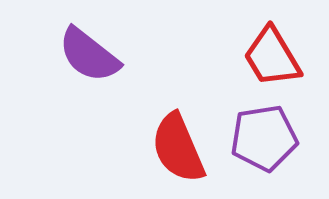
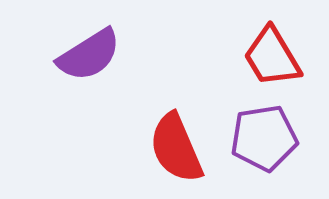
purple semicircle: rotated 70 degrees counterclockwise
red semicircle: moved 2 px left
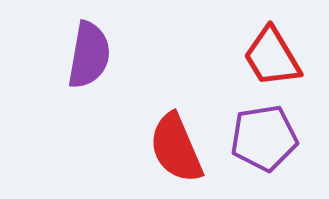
purple semicircle: rotated 48 degrees counterclockwise
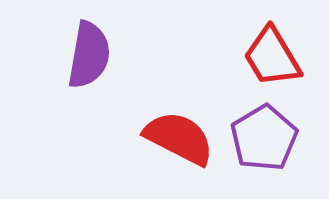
purple pentagon: rotated 22 degrees counterclockwise
red semicircle: moved 3 px right, 10 px up; rotated 140 degrees clockwise
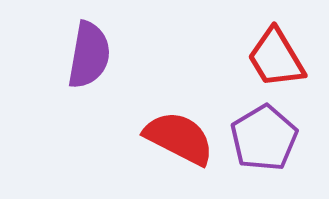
red trapezoid: moved 4 px right, 1 px down
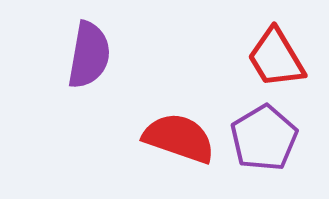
red semicircle: rotated 8 degrees counterclockwise
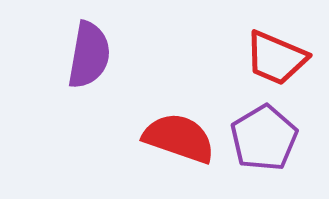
red trapezoid: rotated 36 degrees counterclockwise
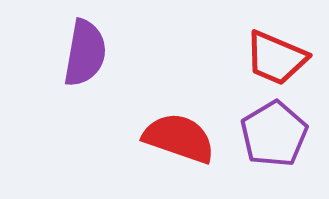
purple semicircle: moved 4 px left, 2 px up
purple pentagon: moved 10 px right, 4 px up
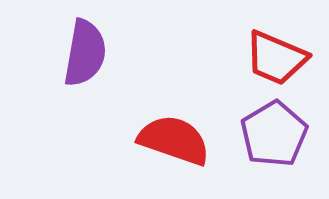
red semicircle: moved 5 px left, 2 px down
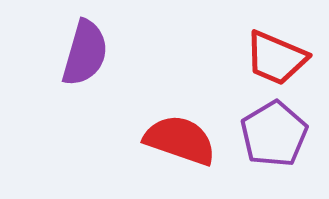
purple semicircle: rotated 6 degrees clockwise
red semicircle: moved 6 px right
